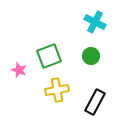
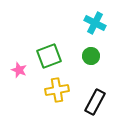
cyan cross: moved 1 px down
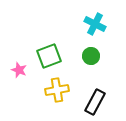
cyan cross: moved 1 px down
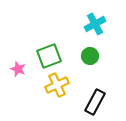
cyan cross: rotated 35 degrees clockwise
green circle: moved 1 px left
pink star: moved 1 px left, 1 px up
yellow cross: moved 5 px up; rotated 15 degrees counterclockwise
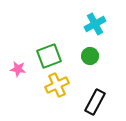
pink star: rotated 14 degrees counterclockwise
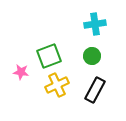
cyan cross: rotated 20 degrees clockwise
green circle: moved 2 px right
pink star: moved 3 px right, 3 px down
black rectangle: moved 12 px up
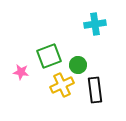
green circle: moved 14 px left, 9 px down
yellow cross: moved 5 px right
black rectangle: rotated 35 degrees counterclockwise
